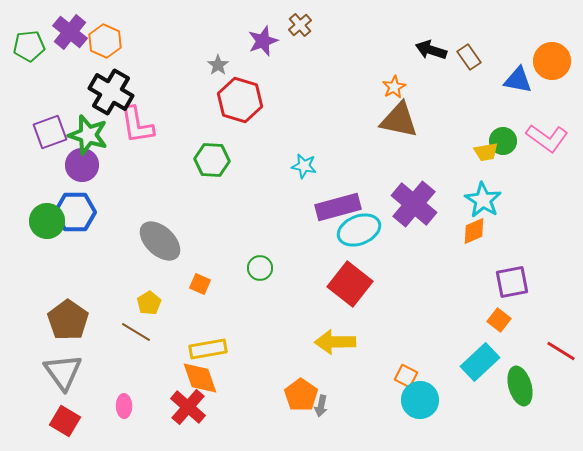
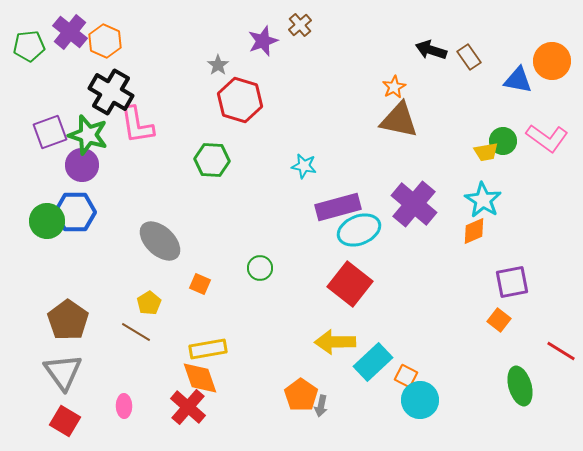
cyan rectangle at (480, 362): moved 107 px left
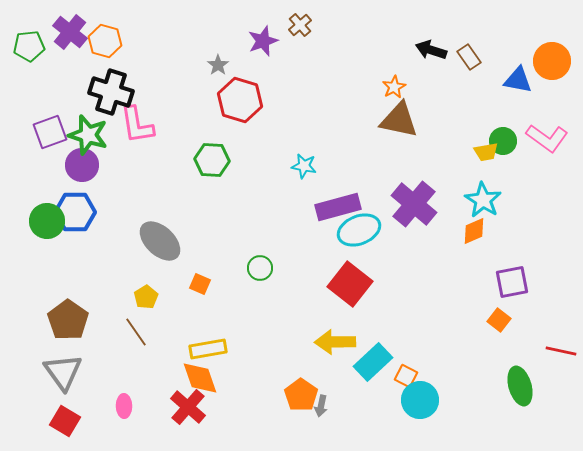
orange hexagon at (105, 41): rotated 8 degrees counterclockwise
black cross at (111, 92): rotated 12 degrees counterclockwise
yellow pentagon at (149, 303): moved 3 px left, 6 px up
brown line at (136, 332): rotated 24 degrees clockwise
red line at (561, 351): rotated 20 degrees counterclockwise
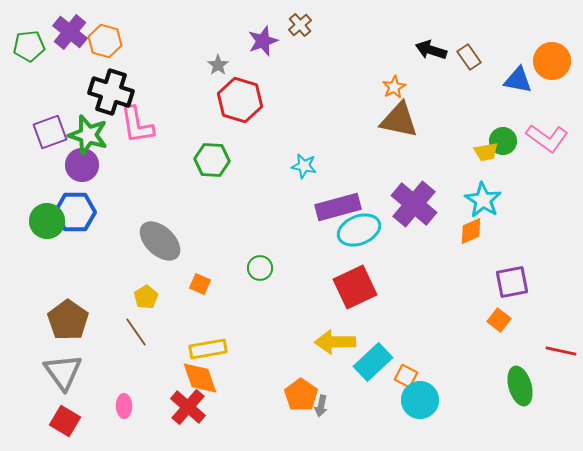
orange diamond at (474, 231): moved 3 px left
red square at (350, 284): moved 5 px right, 3 px down; rotated 27 degrees clockwise
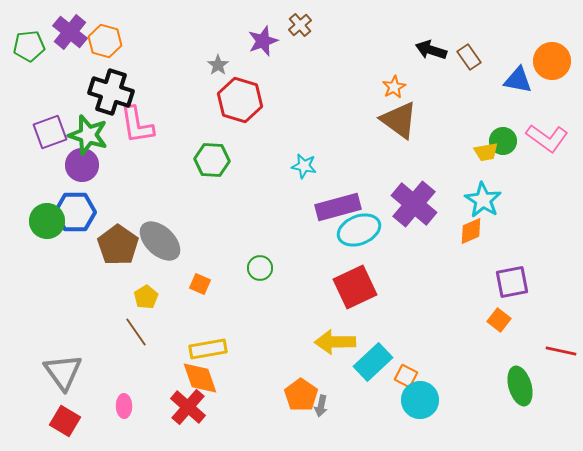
brown triangle at (399, 120): rotated 24 degrees clockwise
brown pentagon at (68, 320): moved 50 px right, 75 px up
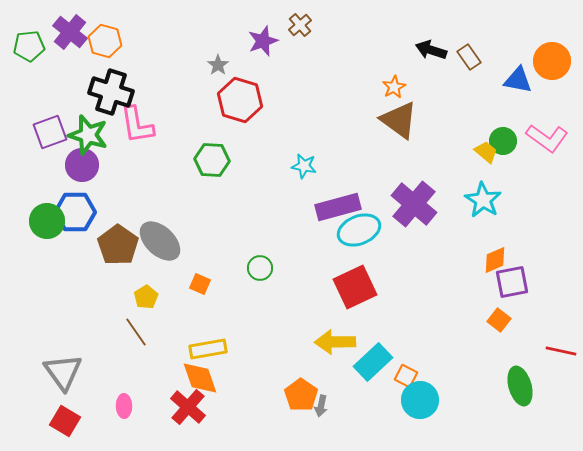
yellow trapezoid at (486, 152): rotated 130 degrees counterclockwise
orange diamond at (471, 231): moved 24 px right, 29 px down
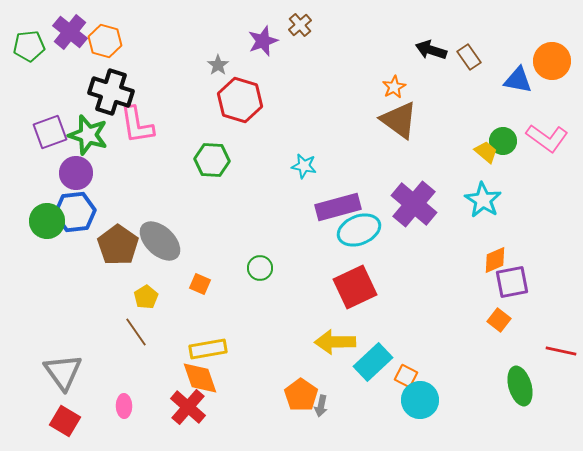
purple circle at (82, 165): moved 6 px left, 8 px down
blue hexagon at (75, 212): rotated 6 degrees counterclockwise
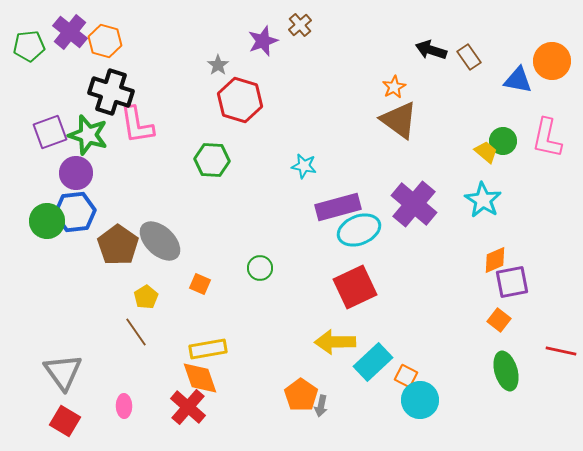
pink L-shape at (547, 138): rotated 66 degrees clockwise
green ellipse at (520, 386): moved 14 px left, 15 px up
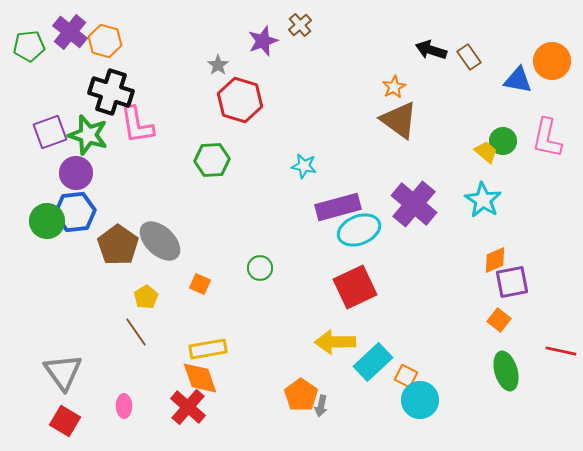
green hexagon at (212, 160): rotated 8 degrees counterclockwise
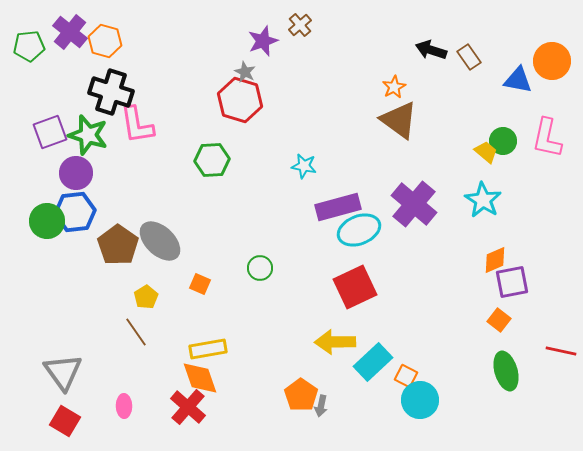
gray star at (218, 65): moved 27 px right, 7 px down; rotated 10 degrees counterclockwise
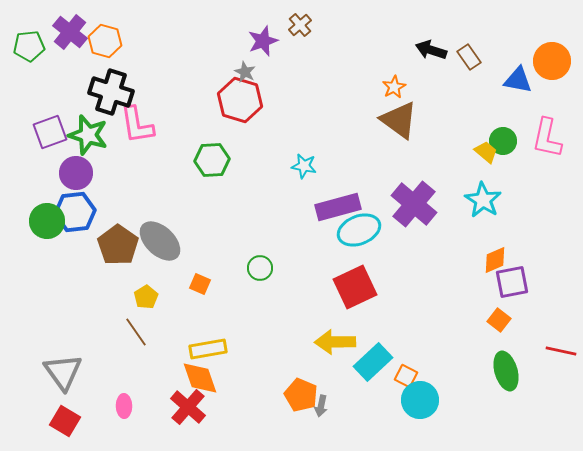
orange pentagon at (301, 395): rotated 12 degrees counterclockwise
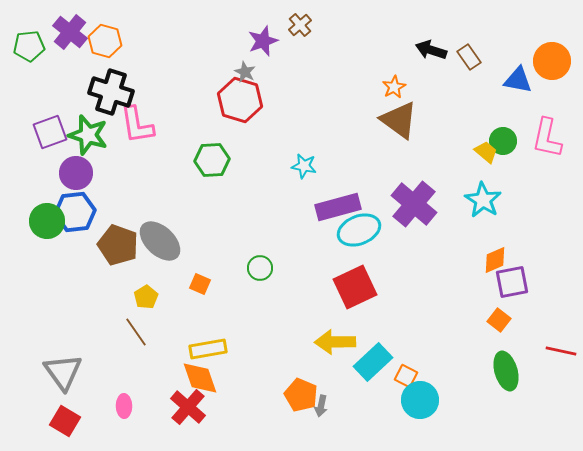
brown pentagon at (118, 245): rotated 15 degrees counterclockwise
